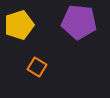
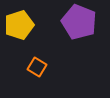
purple pentagon: rotated 16 degrees clockwise
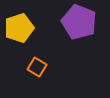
yellow pentagon: moved 3 px down
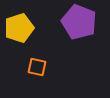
orange square: rotated 18 degrees counterclockwise
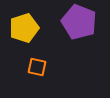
yellow pentagon: moved 5 px right
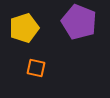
orange square: moved 1 px left, 1 px down
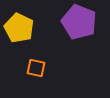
yellow pentagon: moved 5 px left; rotated 28 degrees counterclockwise
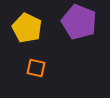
yellow pentagon: moved 8 px right
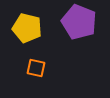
yellow pentagon: rotated 12 degrees counterclockwise
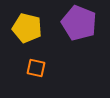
purple pentagon: moved 1 px down
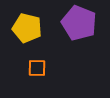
orange square: moved 1 px right; rotated 12 degrees counterclockwise
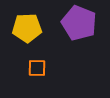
yellow pentagon: rotated 16 degrees counterclockwise
